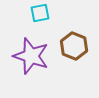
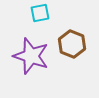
brown hexagon: moved 2 px left, 2 px up
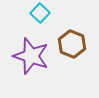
cyan square: rotated 36 degrees counterclockwise
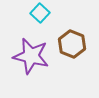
purple star: rotated 6 degrees counterclockwise
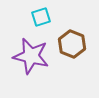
cyan square: moved 1 px right, 4 px down; rotated 30 degrees clockwise
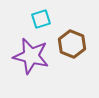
cyan square: moved 2 px down
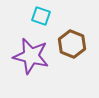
cyan square: moved 3 px up; rotated 36 degrees clockwise
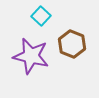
cyan square: rotated 24 degrees clockwise
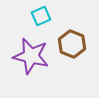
cyan square: rotated 24 degrees clockwise
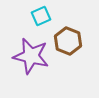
brown hexagon: moved 4 px left, 3 px up
